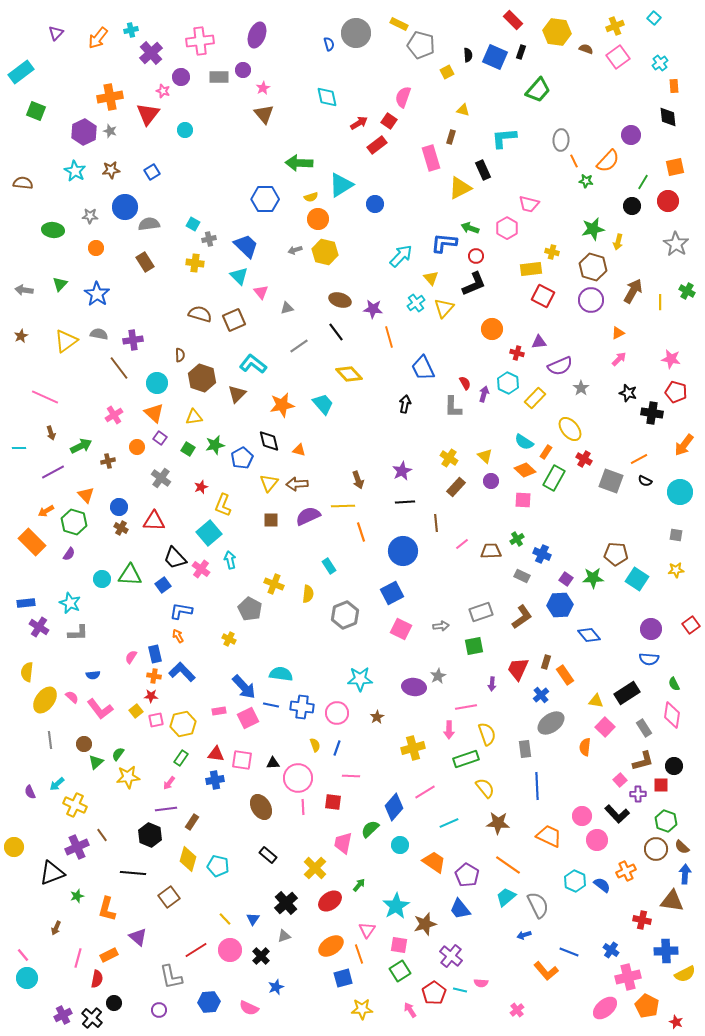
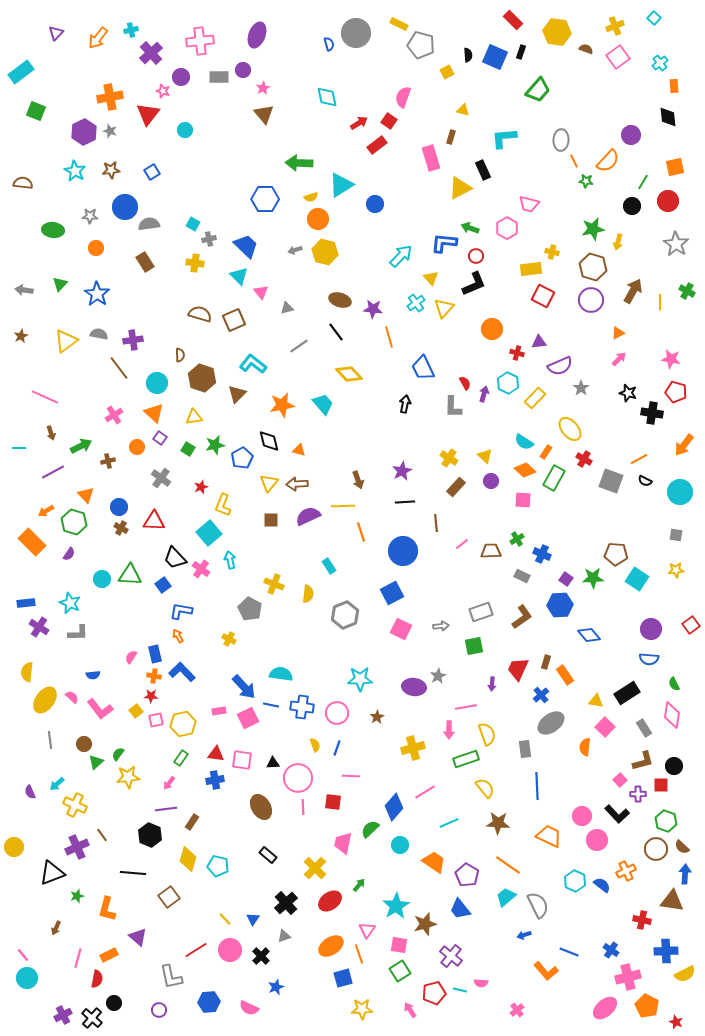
red pentagon at (434, 993): rotated 20 degrees clockwise
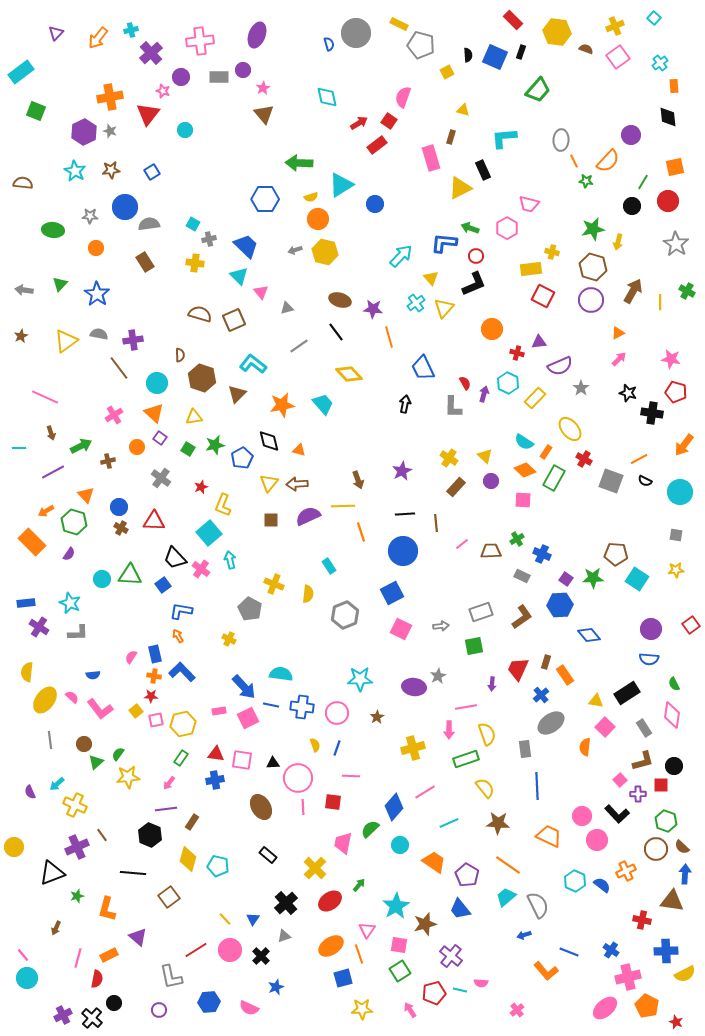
black line at (405, 502): moved 12 px down
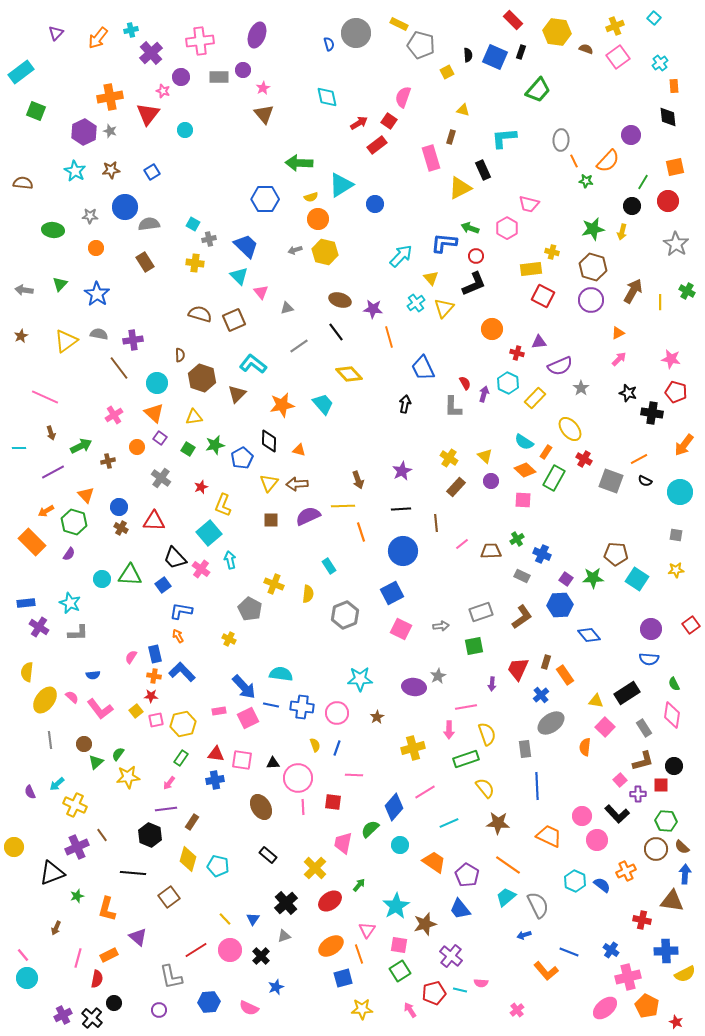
yellow arrow at (618, 242): moved 4 px right, 10 px up
black diamond at (269, 441): rotated 15 degrees clockwise
black line at (405, 514): moved 4 px left, 5 px up
pink line at (351, 776): moved 3 px right, 1 px up
green hexagon at (666, 821): rotated 15 degrees counterclockwise
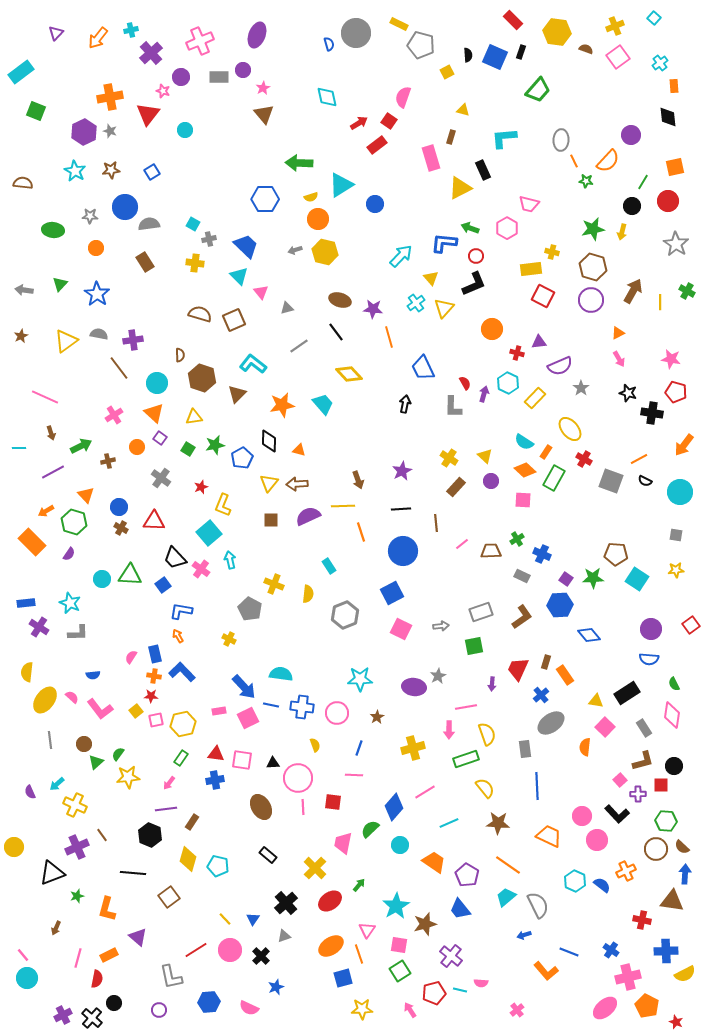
pink cross at (200, 41): rotated 16 degrees counterclockwise
pink arrow at (619, 359): rotated 105 degrees clockwise
blue line at (337, 748): moved 22 px right
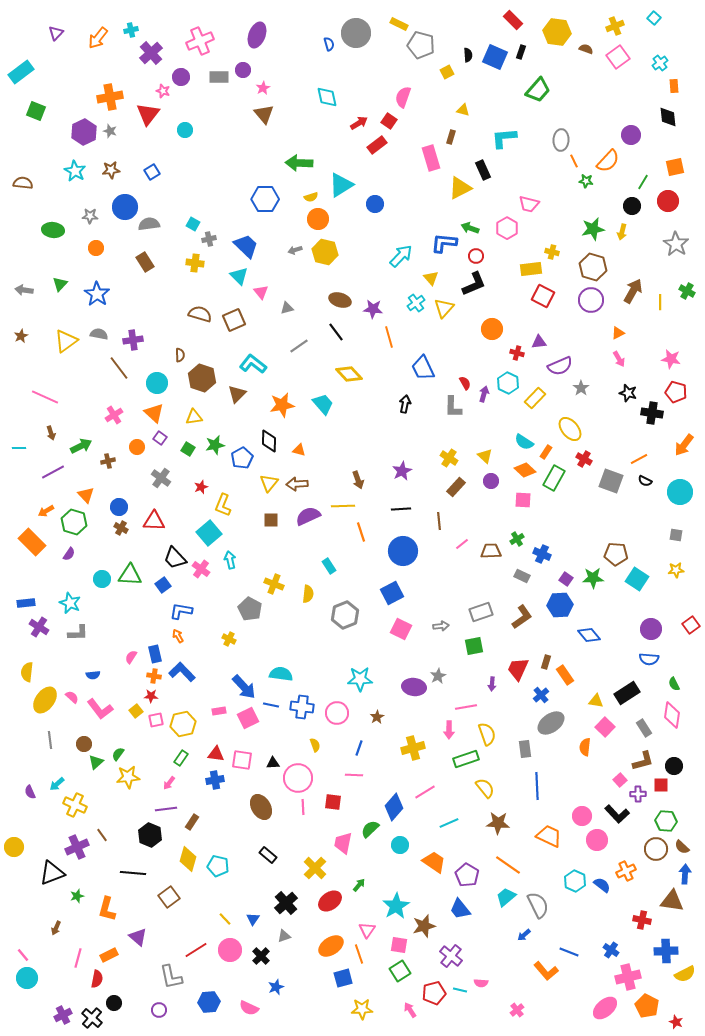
brown line at (436, 523): moved 3 px right, 2 px up
brown star at (425, 924): moved 1 px left, 2 px down
blue arrow at (524, 935): rotated 24 degrees counterclockwise
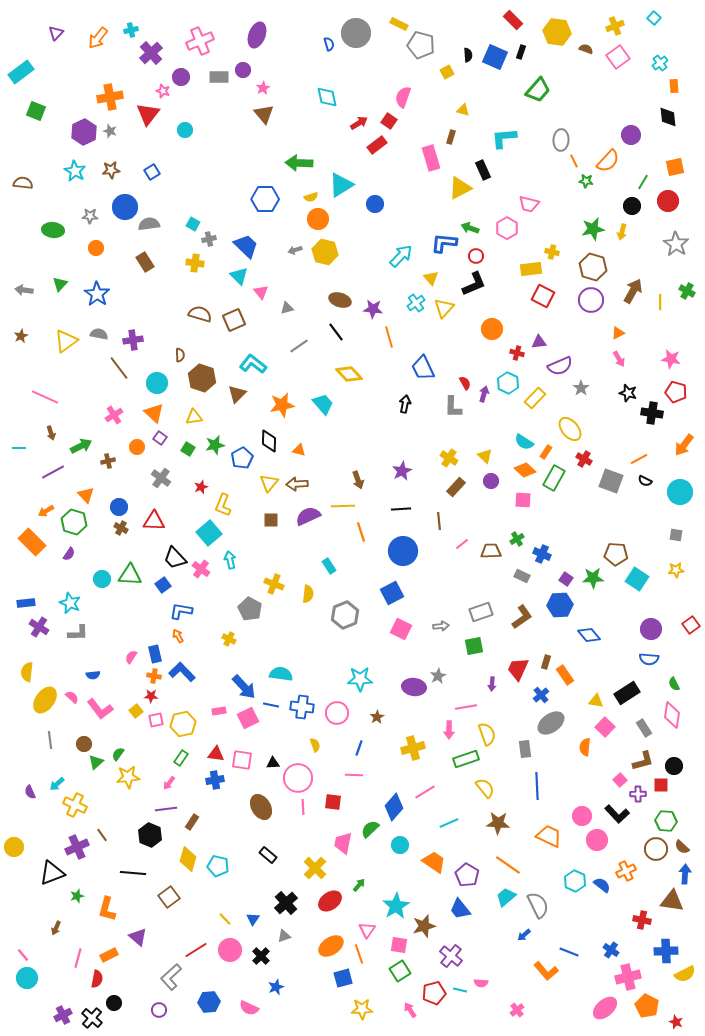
gray L-shape at (171, 977): rotated 60 degrees clockwise
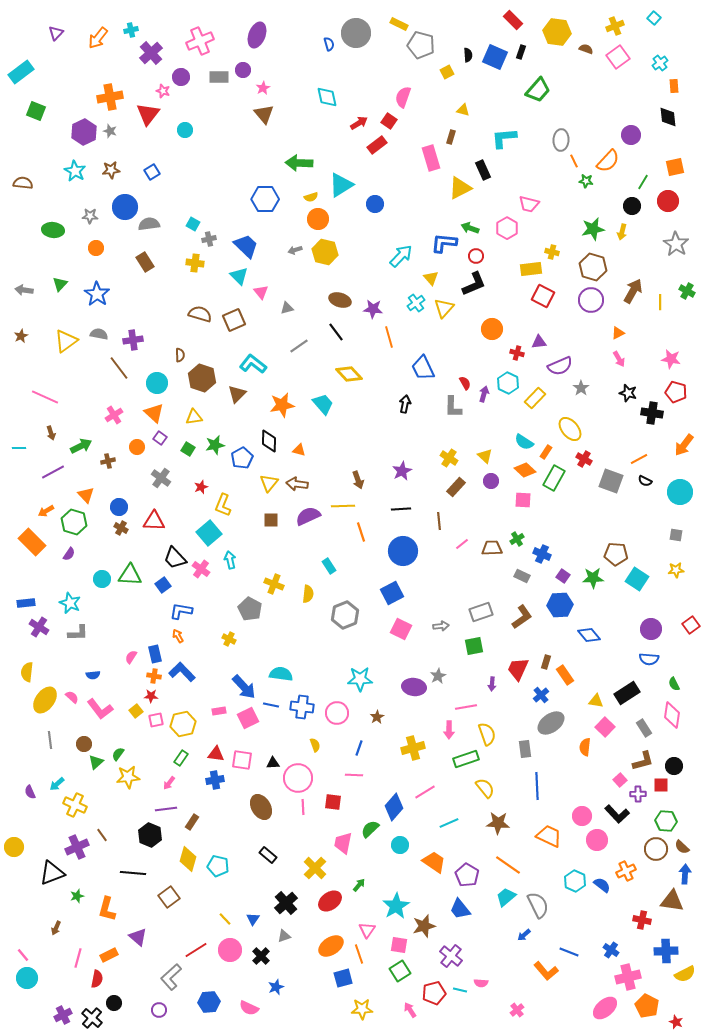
brown arrow at (297, 484): rotated 10 degrees clockwise
brown trapezoid at (491, 551): moved 1 px right, 3 px up
purple square at (566, 579): moved 3 px left, 3 px up
